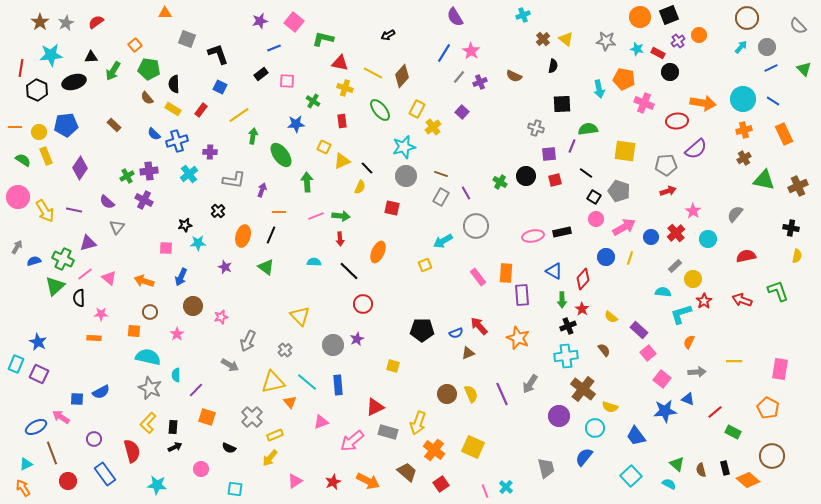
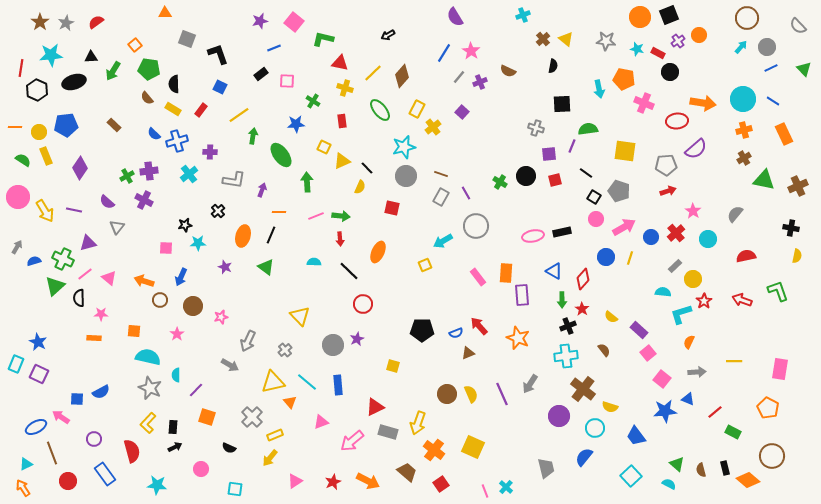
yellow line at (373, 73): rotated 72 degrees counterclockwise
brown semicircle at (514, 76): moved 6 px left, 5 px up
brown circle at (150, 312): moved 10 px right, 12 px up
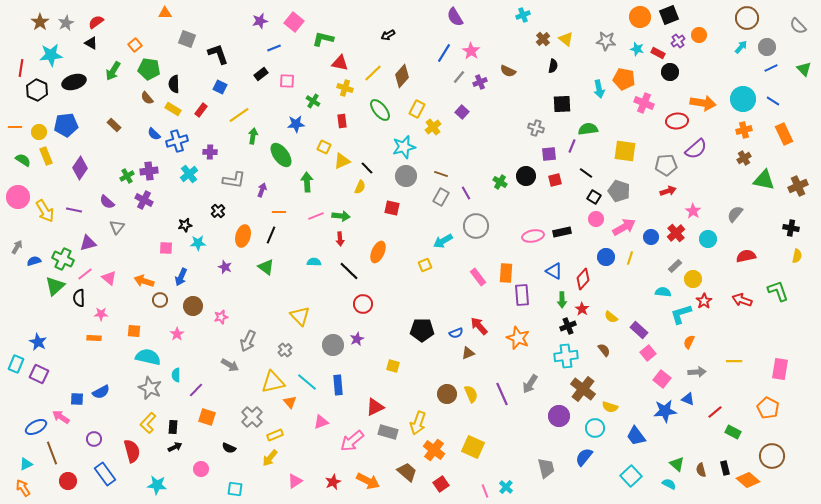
black triangle at (91, 57): moved 14 px up; rotated 32 degrees clockwise
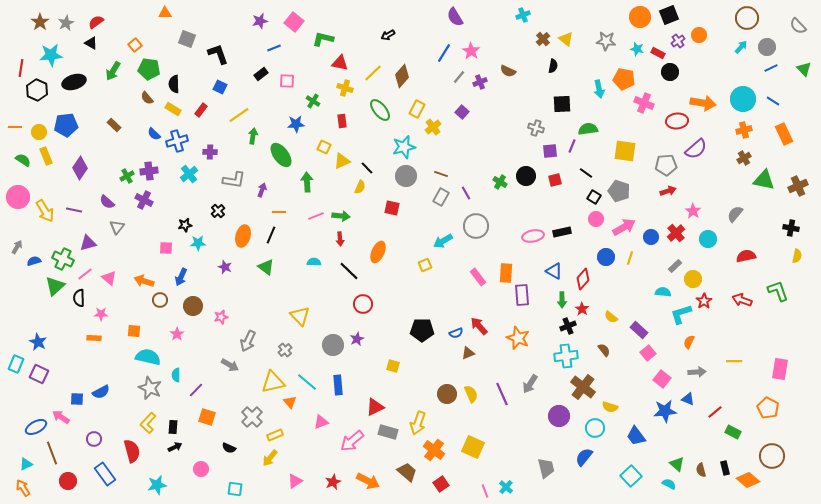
purple square at (549, 154): moved 1 px right, 3 px up
brown cross at (583, 389): moved 2 px up
cyan star at (157, 485): rotated 18 degrees counterclockwise
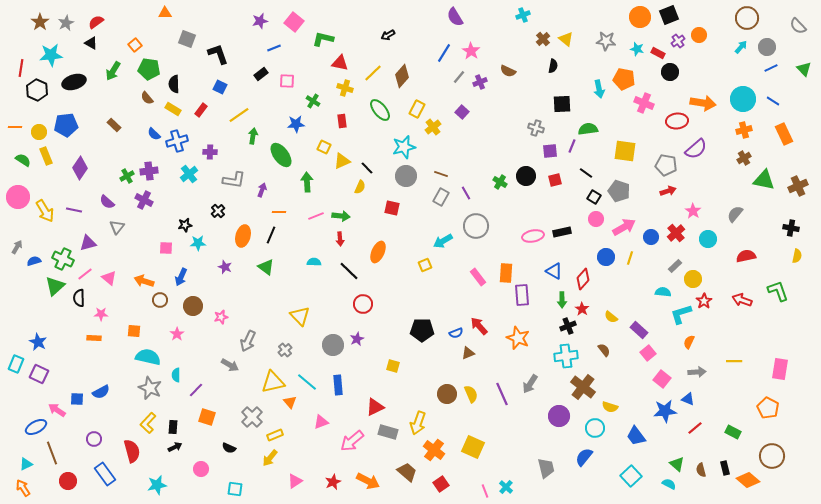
gray pentagon at (666, 165): rotated 15 degrees clockwise
red line at (715, 412): moved 20 px left, 16 px down
pink arrow at (61, 417): moved 4 px left, 7 px up
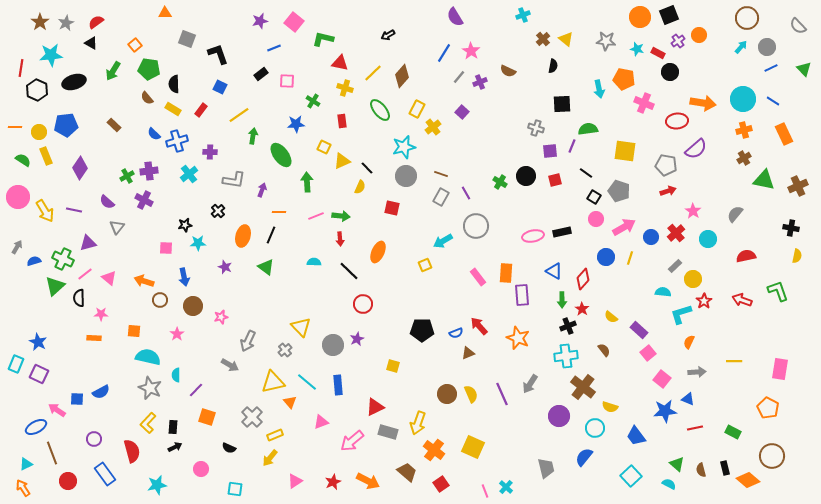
blue arrow at (181, 277): moved 3 px right; rotated 36 degrees counterclockwise
yellow triangle at (300, 316): moved 1 px right, 11 px down
red line at (695, 428): rotated 28 degrees clockwise
